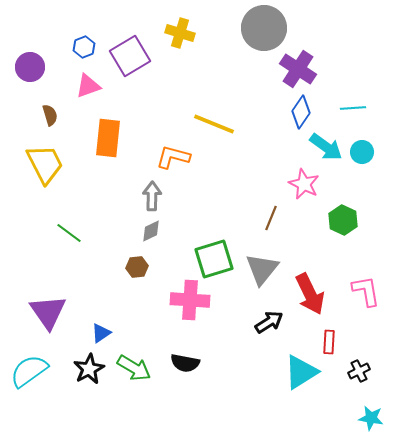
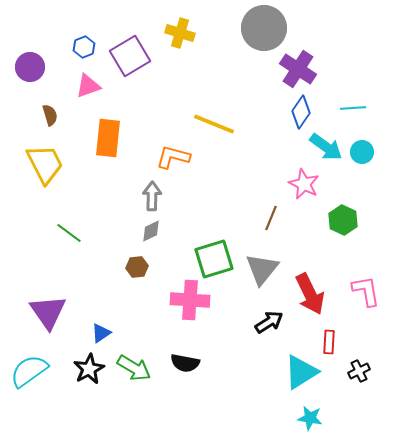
cyan star: moved 61 px left
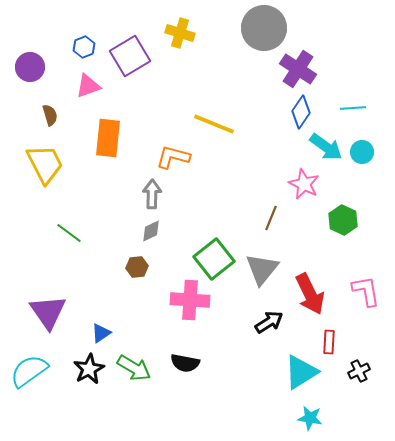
gray arrow: moved 2 px up
green square: rotated 21 degrees counterclockwise
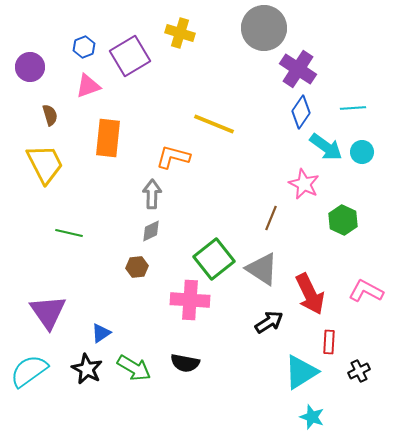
green line: rotated 24 degrees counterclockwise
gray triangle: rotated 36 degrees counterclockwise
pink L-shape: rotated 52 degrees counterclockwise
black star: moved 2 px left; rotated 16 degrees counterclockwise
cyan star: moved 2 px right, 1 px up; rotated 10 degrees clockwise
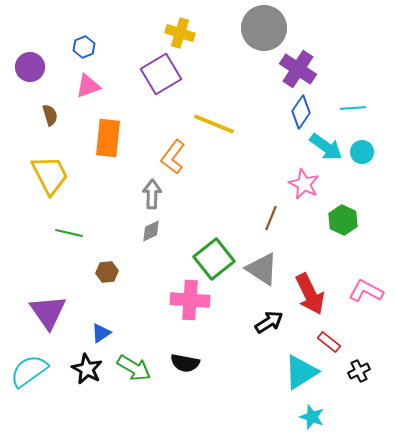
purple square: moved 31 px right, 18 px down
orange L-shape: rotated 68 degrees counterclockwise
yellow trapezoid: moved 5 px right, 11 px down
brown hexagon: moved 30 px left, 5 px down
red rectangle: rotated 55 degrees counterclockwise
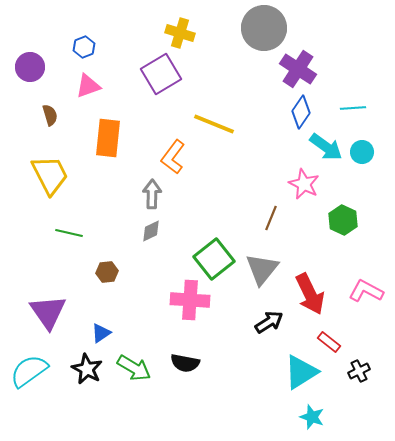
gray triangle: rotated 36 degrees clockwise
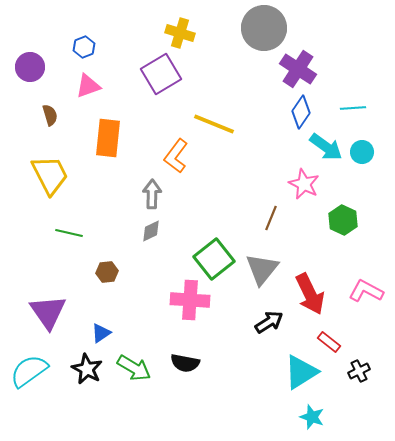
orange L-shape: moved 3 px right, 1 px up
